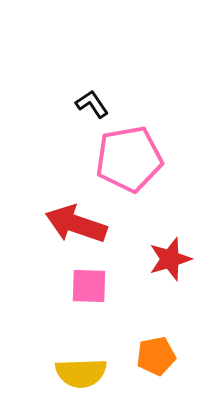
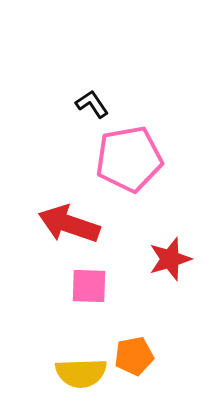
red arrow: moved 7 px left
orange pentagon: moved 22 px left
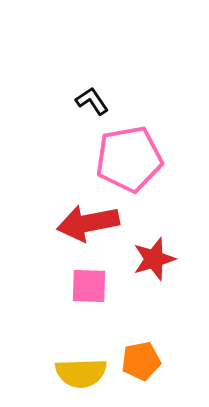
black L-shape: moved 3 px up
red arrow: moved 19 px right, 1 px up; rotated 30 degrees counterclockwise
red star: moved 16 px left
orange pentagon: moved 7 px right, 5 px down
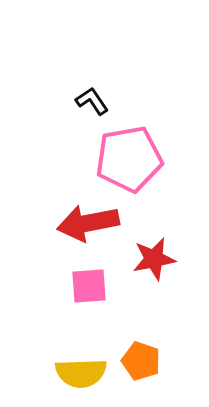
red star: rotated 6 degrees clockwise
pink square: rotated 6 degrees counterclockwise
orange pentagon: rotated 30 degrees clockwise
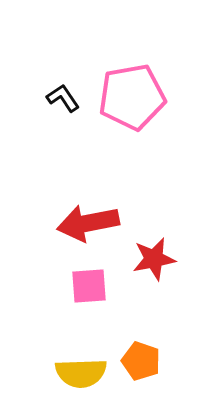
black L-shape: moved 29 px left, 3 px up
pink pentagon: moved 3 px right, 62 px up
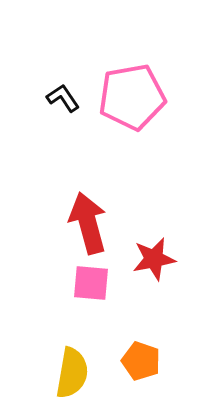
red arrow: rotated 86 degrees clockwise
pink square: moved 2 px right, 3 px up; rotated 9 degrees clockwise
yellow semicircle: moved 9 px left; rotated 78 degrees counterclockwise
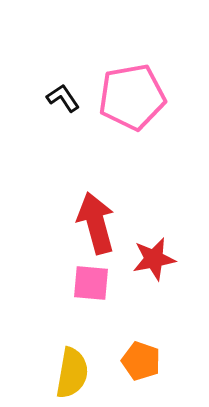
red arrow: moved 8 px right
